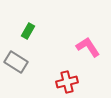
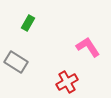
green rectangle: moved 8 px up
red cross: rotated 15 degrees counterclockwise
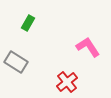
red cross: rotated 10 degrees counterclockwise
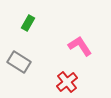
pink L-shape: moved 8 px left, 1 px up
gray rectangle: moved 3 px right
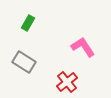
pink L-shape: moved 3 px right, 1 px down
gray rectangle: moved 5 px right
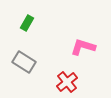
green rectangle: moved 1 px left
pink L-shape: rotated 40 degrees counterclockwise
